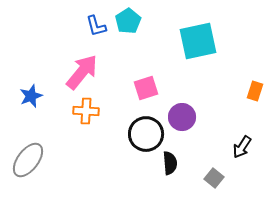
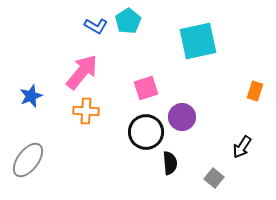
blue L-shape: rotated 45 degrees counterclockwise
black circle: moved 2 px up
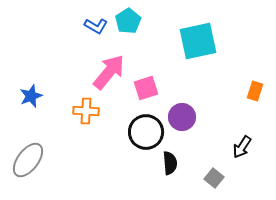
pink arrow: moved 27 px right
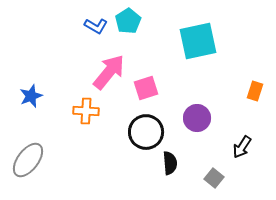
purple circle: moved 15 px right, 1 px down
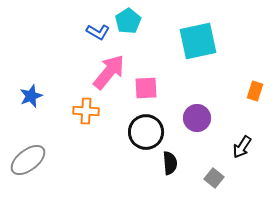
blue L-shape: moved 2 px right, 6 px down
pink square: rotated 15 degrees clockwise
gray ellipse: rotated 15 degrees clockwise
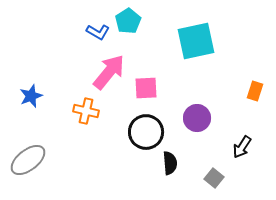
cyan square: moved 2 px left
orange cross: rotated 10 degrees clockwise
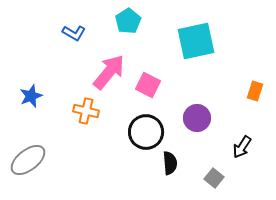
blue L-shape: moved 24 px left, 1 px down
pink square: moved 2 px right, 3 px up; rotated 30 degrees clockwise
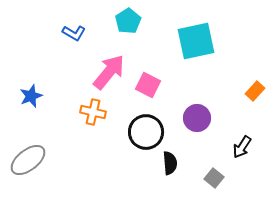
orange rectangle: rotated 24 degrees clockwise
orange cross: moved 7 px right, 1 px down
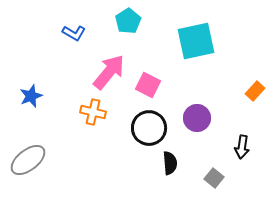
black circle: moved 3 px right, 4 px up
black arrow: rotated 25 degrees counterclockwise
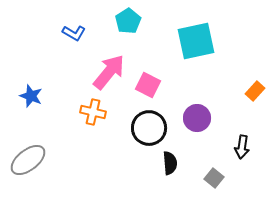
blue star: rotated 30 degrees counterclockwise
